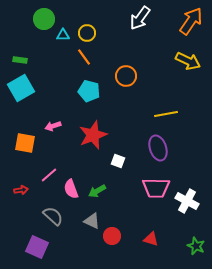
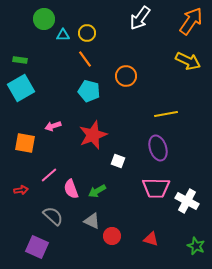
orange line: moved 1 px right, 2 px down
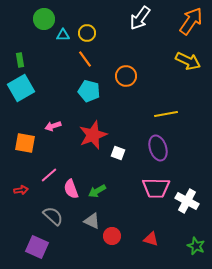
green rectangle: rotated 72 degrees clockwise
white square: moved 8 px up
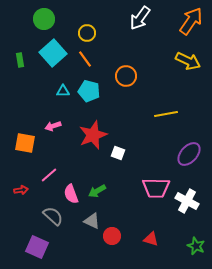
cyan triangle: moved 56 px down
cyan square: moved 32 px right, 35 px up; rotated 12 degrees counterclockwise
purple ellipse: moved 31 px right, 6 px down; rotated 60 degrees clockwise
pink semicircle: moved 5 px down
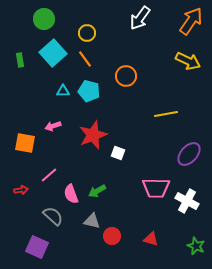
gray triangle: rotated 12 degrees counterclockwise
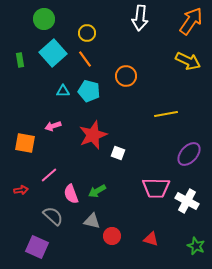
white arrow: rotated 30 degrees counterclockwise
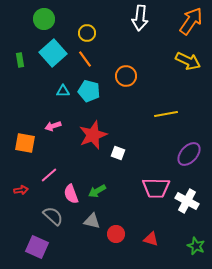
red circle: moved 4 px right, 2 px up
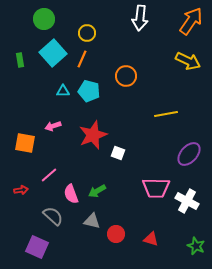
orange line: moved 3 px left; rotated 60 degrees clockwise
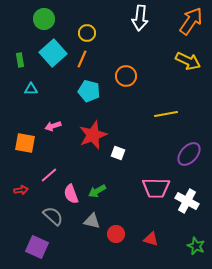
cyan triangle: moved 32 px left, 2 px up
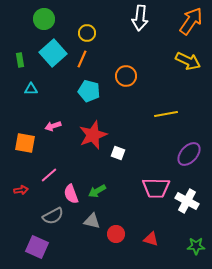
gray semicircle: rotated 110 degrees clockwise
green star: rotated 24 degrees counterclockwise
